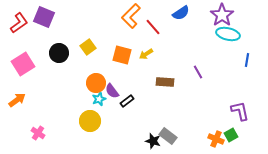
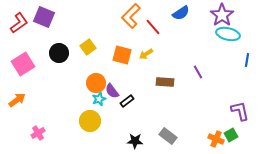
pink cross: rotated 24 degrees clockwise
black star: moved 18 px left; rotated 14 degrees counterclockwise
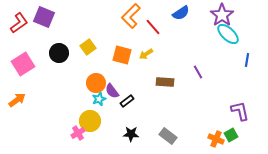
cyan ellipse: rotated 30 degrees clockwise
pink cross: moved 40 px right
black star: moved 4 px left, 7 px up
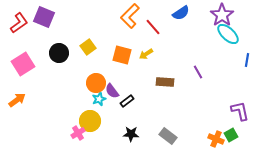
orange L-shape: moved 1 px left
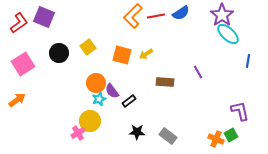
orange L-shape: moved 3 px right
red line: moved 3 px right, 11 px up; rotated 60 degrees counterclockwise
blue line: moved 1 px right, 1 px down
black rectangle: moved 2 px right
black star: moved 6 px right, 2 px up
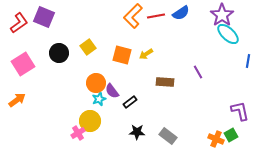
black rectangle: moved 1 px right, 1 px down
